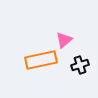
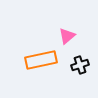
pink triangle: moved 3 px right, 4 px up
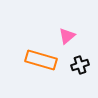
orange rectangle: rotated 28 degrees clockwise
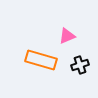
pink triangle: rotated 18 degrees clockwise
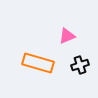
orange rectangle: moved 3 px left, 3 px down
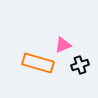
pink triangle: moved 4 px left, 9 px down
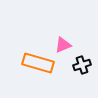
black cross: moved 2 px right
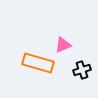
black cross: moved 5 px down
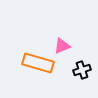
pink triangle: moved 1 px left, 1 px down
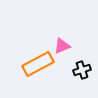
orange rectangle: moved 1 px down; rotated 44 degrees counterclockwise
